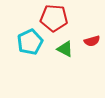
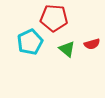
red semicircle: moved 3 px down
green triangle: moved 2 px right; rotated 12 degrees clockwise
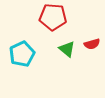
red pentagon: moved 1 px left, 1 px up
cyan pentagon: moved 8 px left, 12 px down
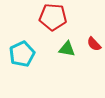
red semicircle: moved 2 px right; rotated 63 degrees clockwise
green triangle: rotated 30 degrees counterclockwise
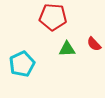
green triangle: rotated 12 degrees counterclockwise
cyan pentagon: moved 10 px down
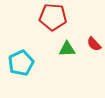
cyan pentagon: moved 1 px left, 1 px up
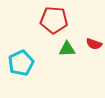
red pentagon: moved 1 px right, 3 px down
red semicircle: rotated 28 degrees counterclockwise
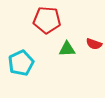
red pentagon: moved 7 px left
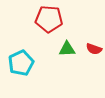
red pentagon: moved 2 px right, 1 px up
red semicircle: moved 5 px down
